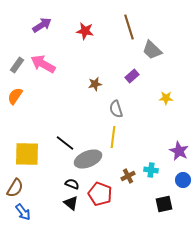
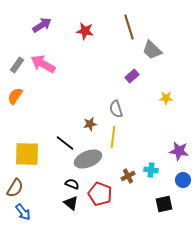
brown star: moved 5 px left, 40 px down
purple star: rotated 18 degrees counterclockwise
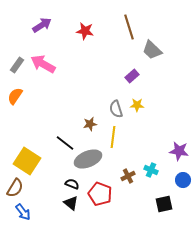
yellow star: moved 29 px left, 7 px down
yellow square: moved 7 px down; rotated 32 degrees clockwise
cyan cross: rotated 16 degrees clockwise
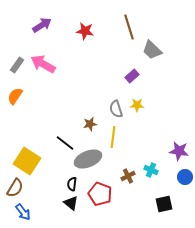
blue circle: moved 2 px right, 3 px up
black semicircle: rotated 104 degrees counterclockwise
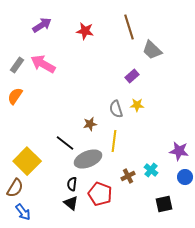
yellow line: moved 1 px right, 4 px down
yellow square: rotated 12 degrees clockwise
cyan cross: rotated 16 degrees clockwise
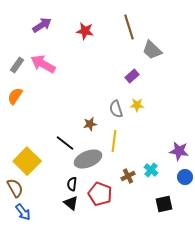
brown semicircle: rotated 60 degrees counterclockwise
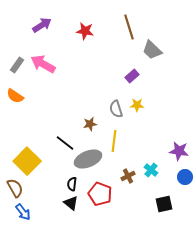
orange semicircle: rotated 90 degrees counterclockwise
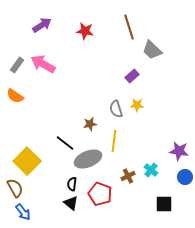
black square: rotated 12 degrees clockwise
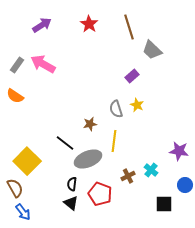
red star: moved 4 px right, 7 px up; rotated 24 degrees clockwise
yellow star: rotated 24 degrees clockwise
blue circle: moved 8 px down
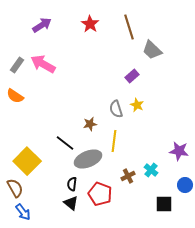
red star: moved 1 px right
